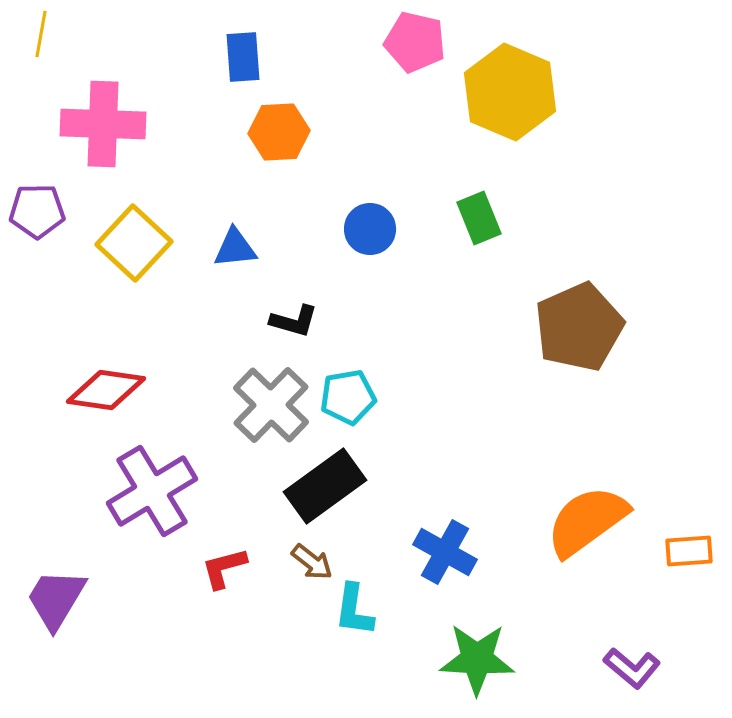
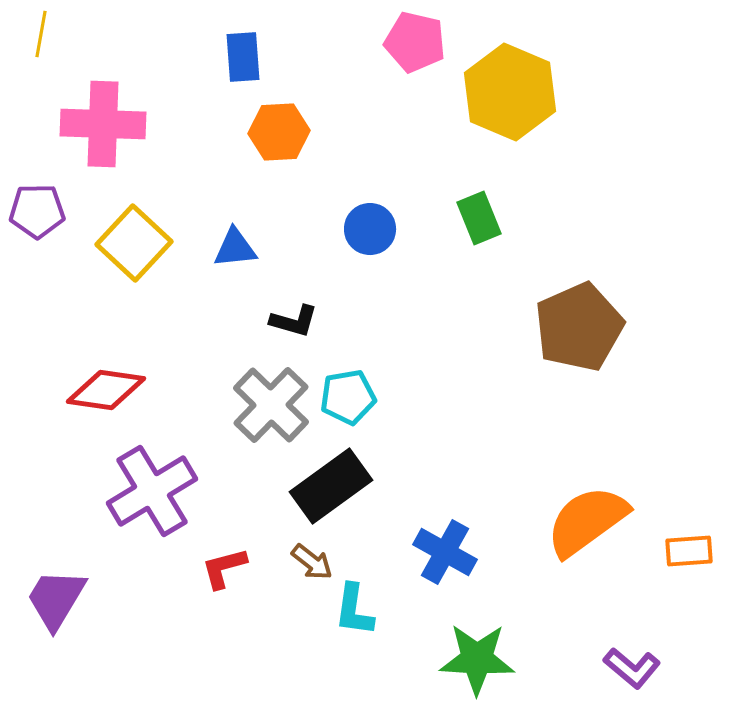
black rectangle: moved 6 px right
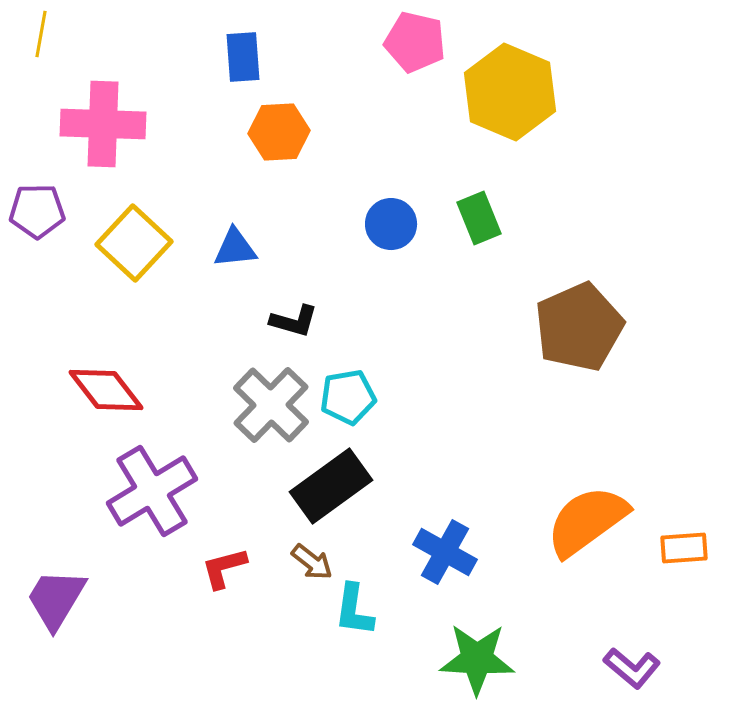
blue circle: moved 21 px right, 5 px up
red diamond: rotated 44 degrees clockwise
orange rectangle: moved 5 px left, 3 px up
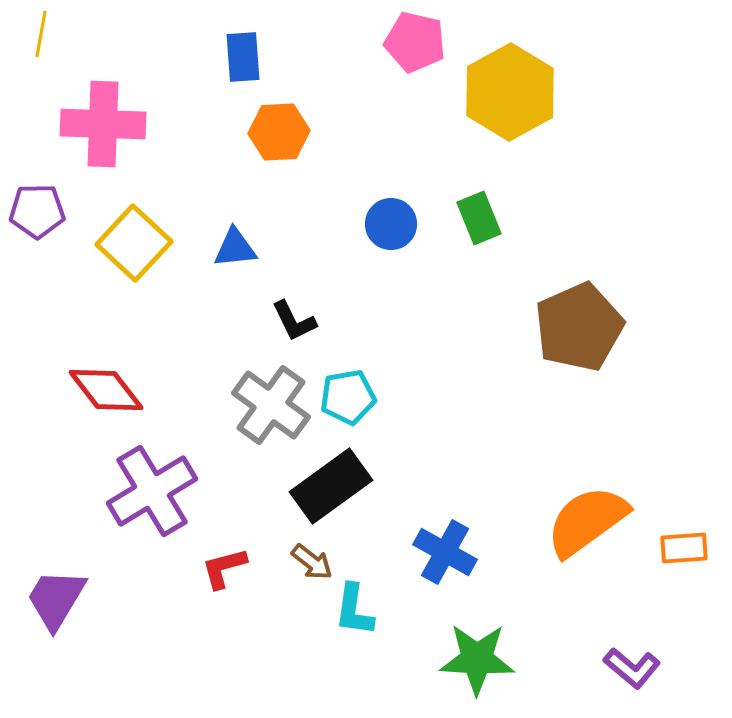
yellow hexagon: rotated 8 degrees clockwise
black L-shape: rotated 48 degrees clockwise
gray cross: rotated 8 degrees counterclockwise
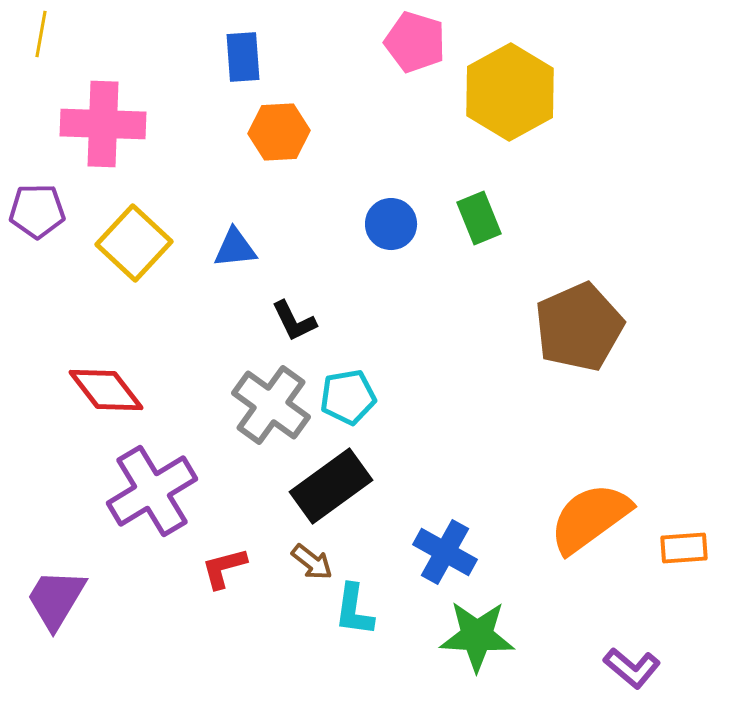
pink pentagon: rotated 4 degrees clockwise
orange semicircle: moved 3 px right, 3 px up
green star: moved 23 px up
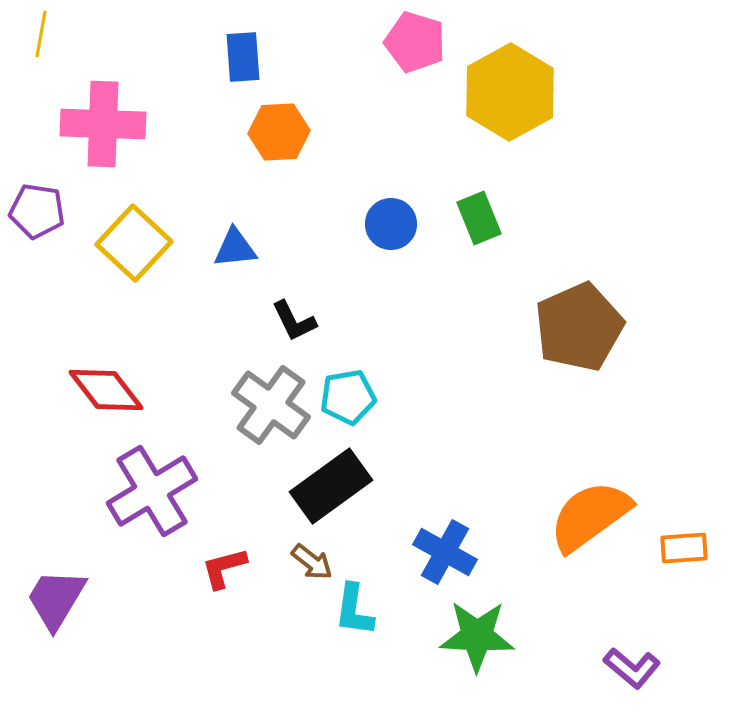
purple pentagon: rotated 10 degrees clockwise
orange semicircle: moved 2 px up
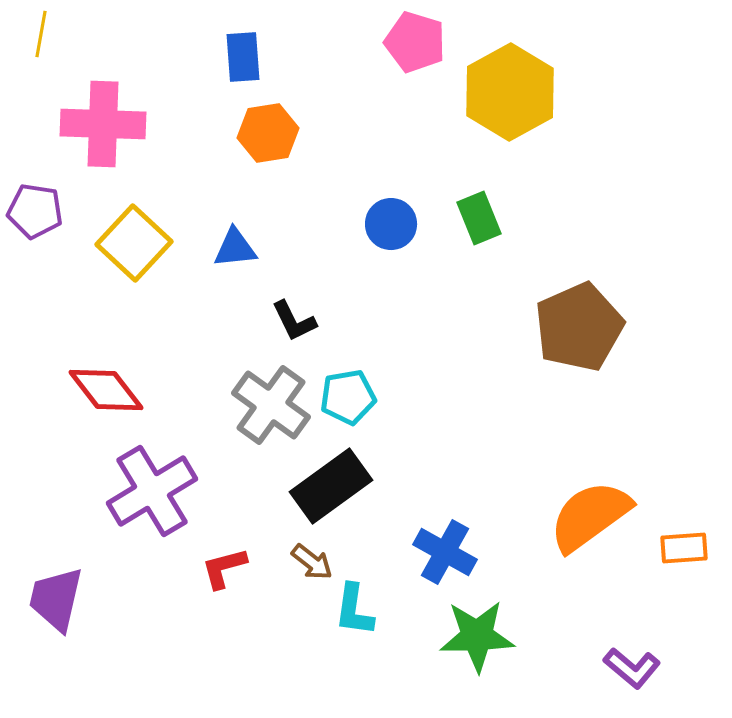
orange hexagon: moved 11 px left, 1 px down; rotated 6 degrees counterclockwise
purple pentagon: moved 2 px left
purple trapezoid: rotated 18 degrees counterclockwise
green star: rotated 4 degrees counterclockwise
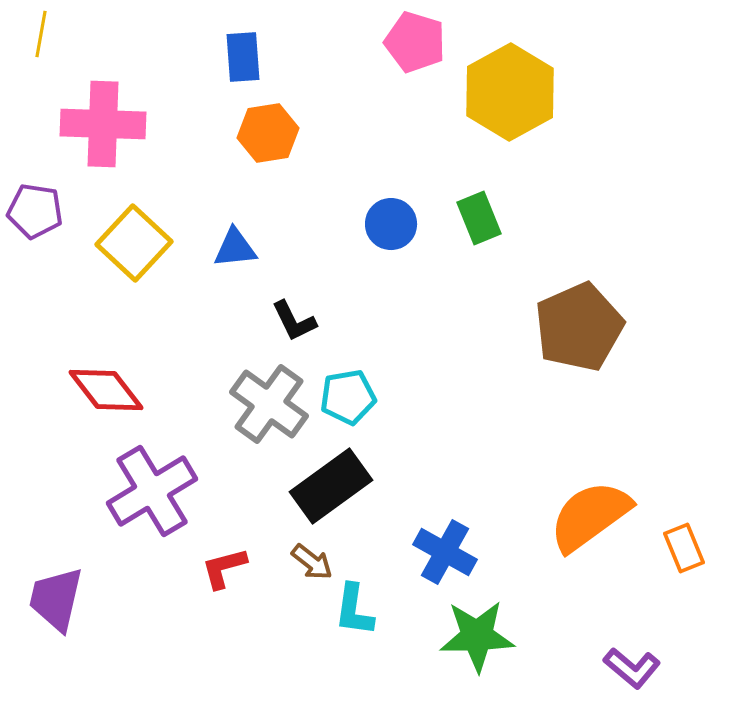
gray cross: moved 2 px left, 1 px up
orange rectangle: rotated 72 degrees clockwise
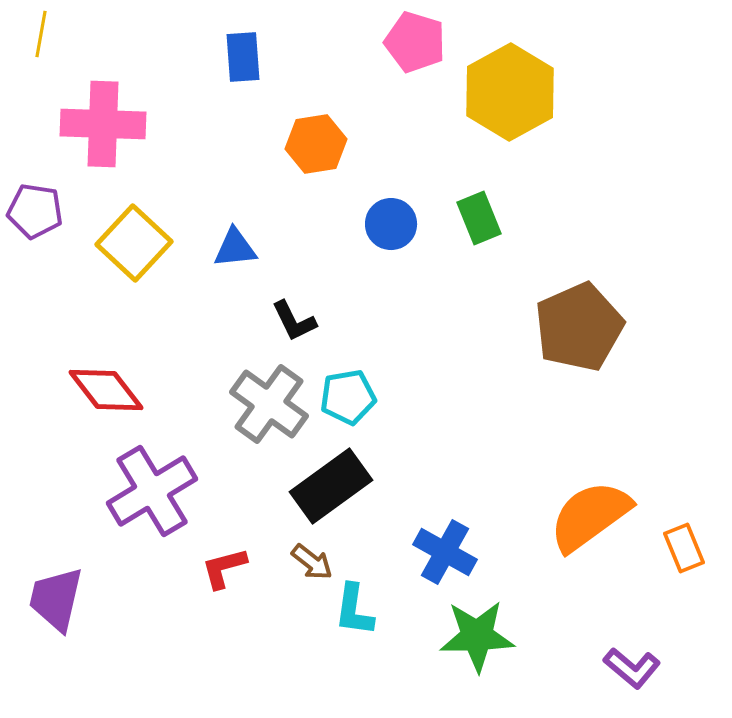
orange hexagon: moved 48 px right, 11 px down
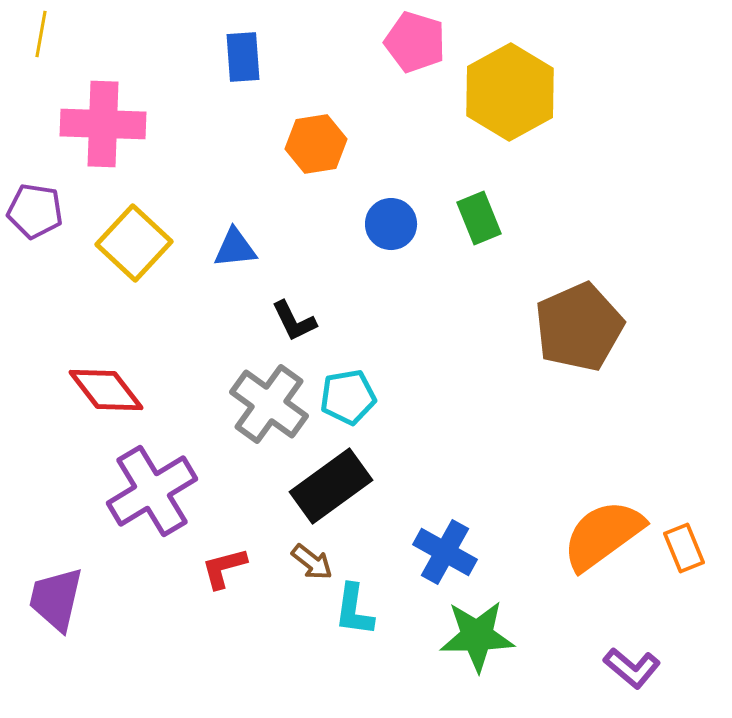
orange semicircle: moved 13 px right, 19 px down
